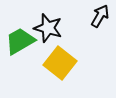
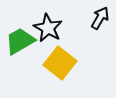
black arrow: moved 2 px down
black star: rotated 12 degrees clockwise
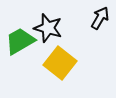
black star: rotated 12 degrees counterclockwise
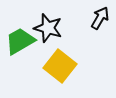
yellow square: moved 3 px down
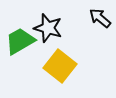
black arrow: rotated 80 degrees counterclockwise
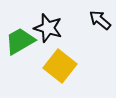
black arrow: moved 2 px down
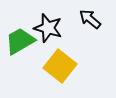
black arrow: moved 10 px left, 1 px up
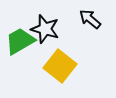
black star: moved 3 px left, 1 px down
